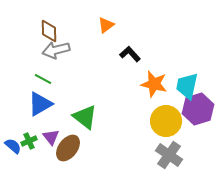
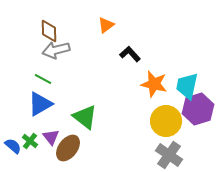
green cross: moved 1 px right; rotated 28 degrees counterclockwise
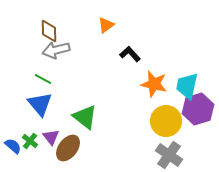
blue triangle: rotated 40 degrees counterclockwise
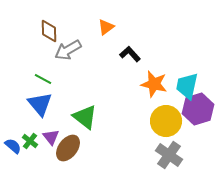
orange triangle: moved 2 px down
gray arrow: moved 12 px right; rotated 16 degrees counterclockwise
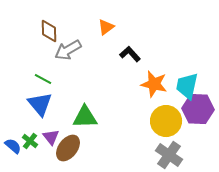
purple hexagon: rotated 20 degrees clockwise
green triangle: rotated 40 degrees counterclockwise
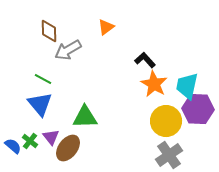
black L-shape: moved 15 px right, 6 px down
orange star: rotated 16 degrees clockwise
gray cross: rotated 20 degrees clockwise
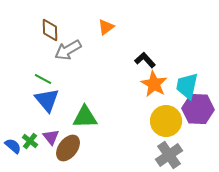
brown diamond: moved 1 px right, 1 px up
blue triangle: moved 7 px right, 4 px up
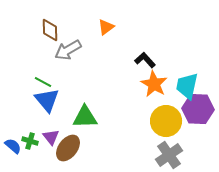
green line: moved 3 px down
green cross: rotated 21 degrees counterclockwise
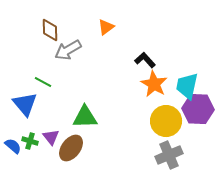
blue triangle: moved 22 px left, 4 px down
brown ellipse: moved 3 px right
gray cross: rotated 12 degrees clockwise
